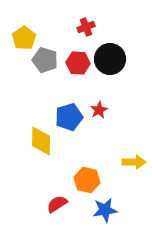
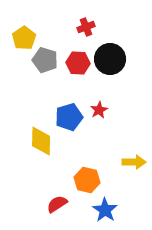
blue star: rotated 30 degrees counterclockwise
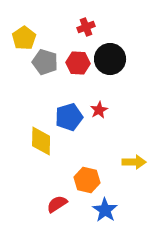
gray pentagon: moved 2 px down
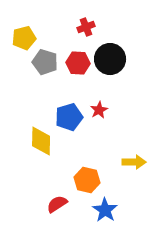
yellow pentagon: rotated 20 degrees clockwise
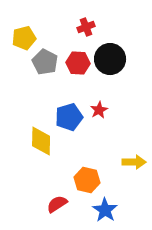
gray pentagon: rotated 10 degrees clockwise
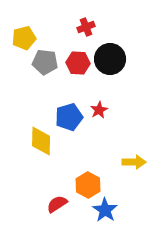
gray pentagon: rotated 20 degrees counterclockwise
orange hexagon: moved 1 px right, 5 px down; rotated 15 degrees clockwise
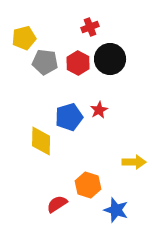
red cross: moved 4 px right
red hexagon: rotated 25 degrees clockwise
orange hexagon: rotated 10 degrees counterclockwise
blue star: moved 11 px right; rotated 15 degrees counterclockwise
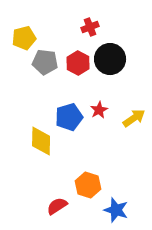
yellow arrow: moved 44 px up; rotated 35 degrees counterclockwise
red semicircle: moved 2 px down
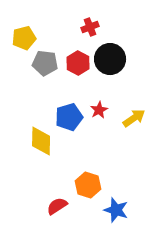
gray pentagon: moved 1 px down
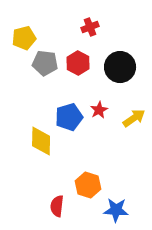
black circle: moved 10 px right, 8 px down
red semicircle: rotated 50 degrees counterclockwise
blue star: rotated 15 degrees counterclockwise
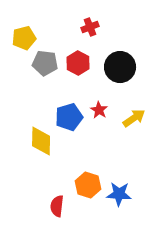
red star: rotated 12 degrees counterclockwise
blue star: moved 3 px right, 16 px up
